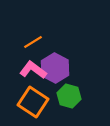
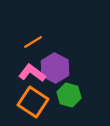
pink L-shape: moved 1 px left, 3 px down
green hexagon: moved 1 px up
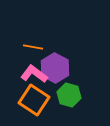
orange line: moved 5 px down; rotated 42 degrees clockwise
pink L-shape: moved 2 px right, 1 px down
orange square: moved 1 px right, 2 px up
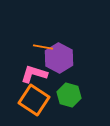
orange line: moved 10 px right
purple hexagon: moved 4 px right, 10 px up
pink L-shape: rotated 20 degrees counterclockwise
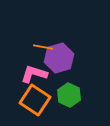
purple hexagon: rotated 16 degrees clockwise
green hexagon: rotated 10 degrees clockwise
orange square: moved 1 px right
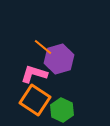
orange line: rotated 30 degrees clockwise
purple hexagon: moved 1 px down
green hexagon: moved 7 px left, 15 px down
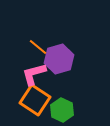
orange line: moved 5 px left
pink L-shape: rotated 32 degrees counterclockwise
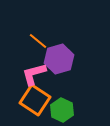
orange line: moved 6 px up
